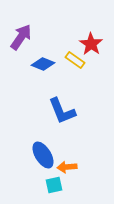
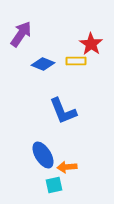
purple arrow: moved 3 px up
yellow rectangle: moved 1 px right, 1 px down; rotated 36 degrees counterclockwise
blue L-shape: moved 1 px right
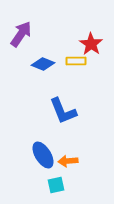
orange arrow: moved 1 px right, 6 px up
cyan square: moved 2 px right
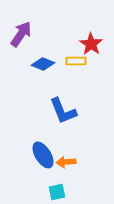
orange arrow: moved 2 px left, 1 px down
cyan square: moved 1 px right, 7 px down
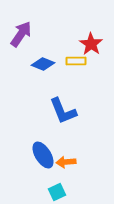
cyan square: rotated 12 degrees counterclockwise
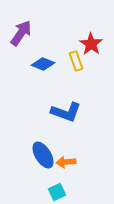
purple arrow: moved 1 px up
yellow rectangle: rotated 72 degrees clockwise
blue L-shape: moved 3 px right, 1 px down; rotated 48 degrees counterclockwise
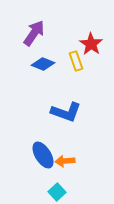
purple arrow: moved 13 px right
orange arrow: moved 1 px left, 1 px up
cyan square: rotated 18 degrees counterclockwise
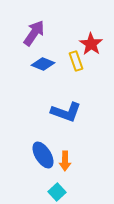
orange arrow: rotated 84 degrees counterclockwise
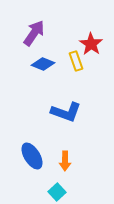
blue ellipse: moved 11 px left, 1 px down
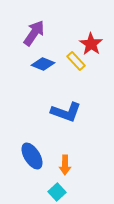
yellow rectangle: rotated 24 degrees counterclockwise
orange arrow: moved 4 px down
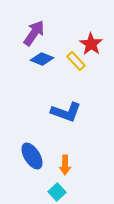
blue diamond: moved 1 px left, 5 px up
